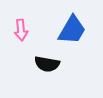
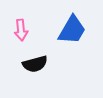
black semicircle: moved 12 px left; rotated 25 degrees counterclockwise
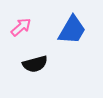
pink arrow: moved 3 px up; rotated 125 degrees counterclockwise
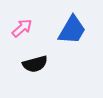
pink arrow: moved 1 px right, 1 px down
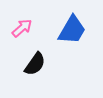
black semicircle: rotated 40 degrees counterclockwise
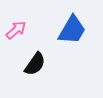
pink arrow: moved 6 px left, 2 px down
